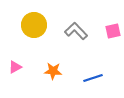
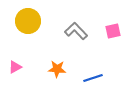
yellow circle: moved 6 px left, 4 px up
orange star: moved 4 px right, 2 px up
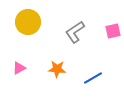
yellow circle: moved 1 px down
gray L-shape: moved 1 px left, 1 px down; rotated 80 degrees counterclockwise
pink triangle: moved 4 px right, 1 px down
blue line: rotated 12 degrees counterclockwise
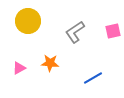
yellow circle: moved 1 px up
orange star: moved 7 px left, 6 px up
